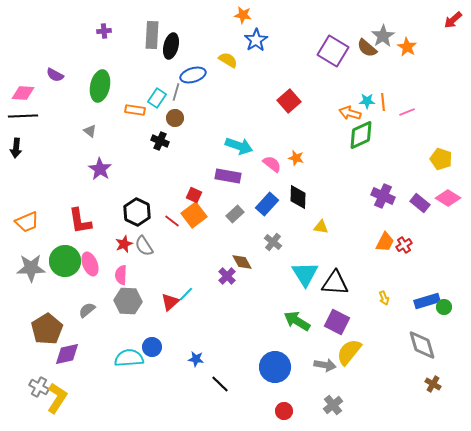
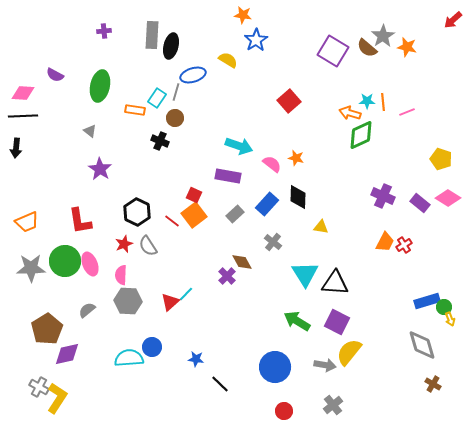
orange star at (407, 47): rotated 18 degrees counterclockwise
gray semicircle at (144, 246): moved 4 px right
yellow arrow at (384, 298): moved 66 px right, 21 px down
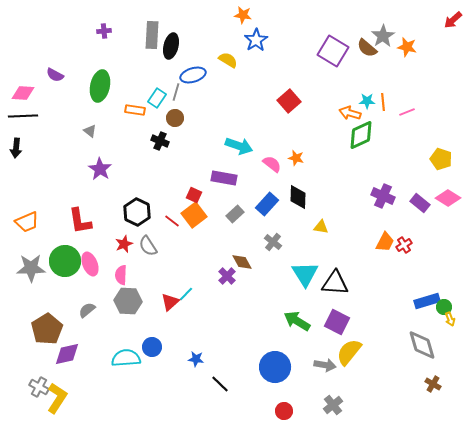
purple rectangle at (228, 176): moved 4 px left, 2 px down
cyan semicircle at (129, 358): moved 3 px left
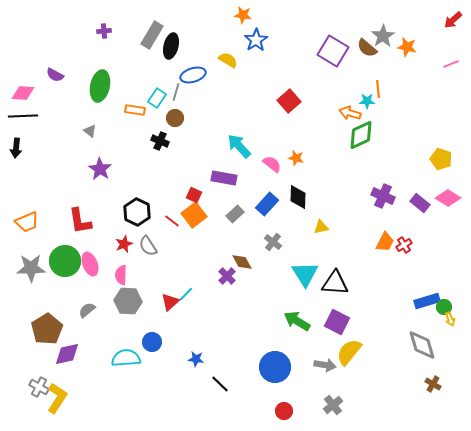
gray rectangle at (152, 35): rotated 28 degrees clockwise
orange line at (383, 102): moved 5 px left, 13 px up
pink line at (407, 112): moved 44 px right, 48 px up
cyan arrow at (239, 146): rotated 152 degrees counterclockwise
yellow triangle at (321, 227): rotated 21 degrees counterclockwise
blue circle at (152, 347): moved 5 px up
